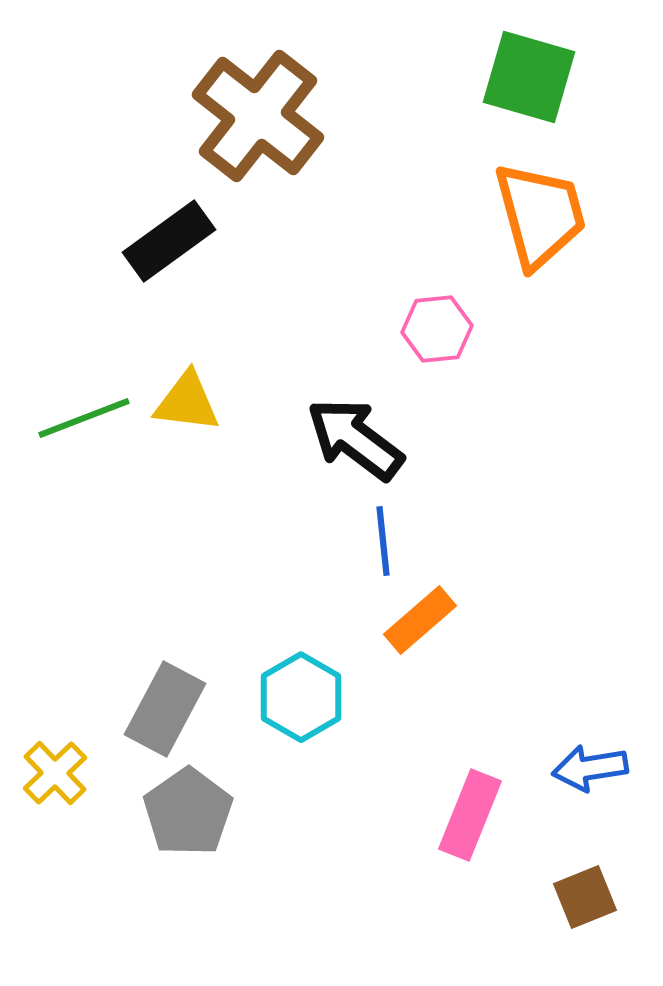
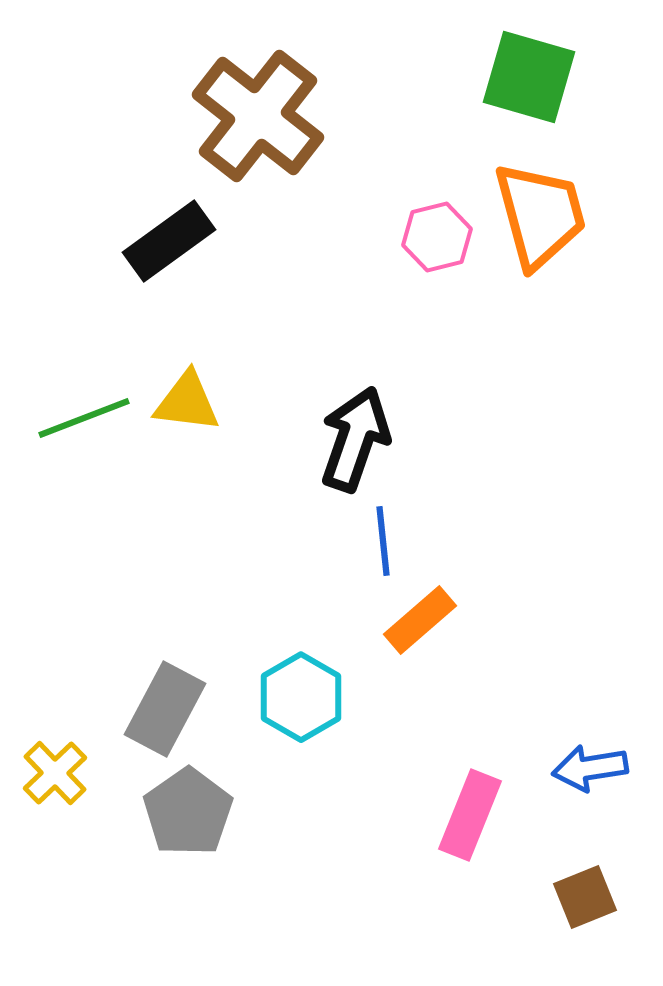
pink hexagon: moved 92 px up; rotated 8 degrees counterclockwise
black arrow: rotated 72 degrees clockwise
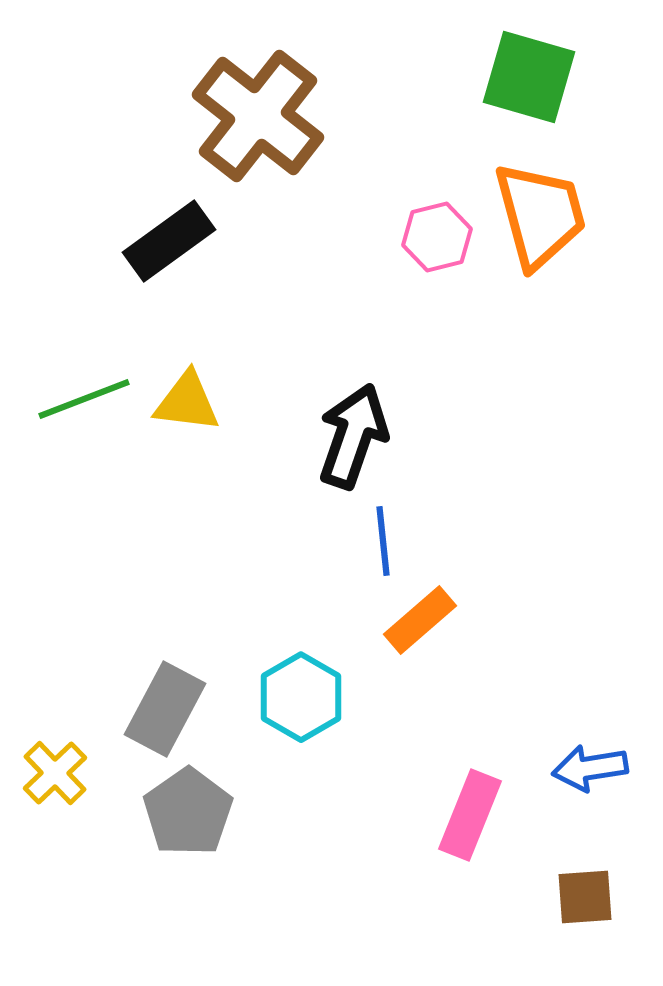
green line: moved 19 px up
black arrow: moved 2 px left, 3 px up
brown square: rotated 18 degrees clockwise
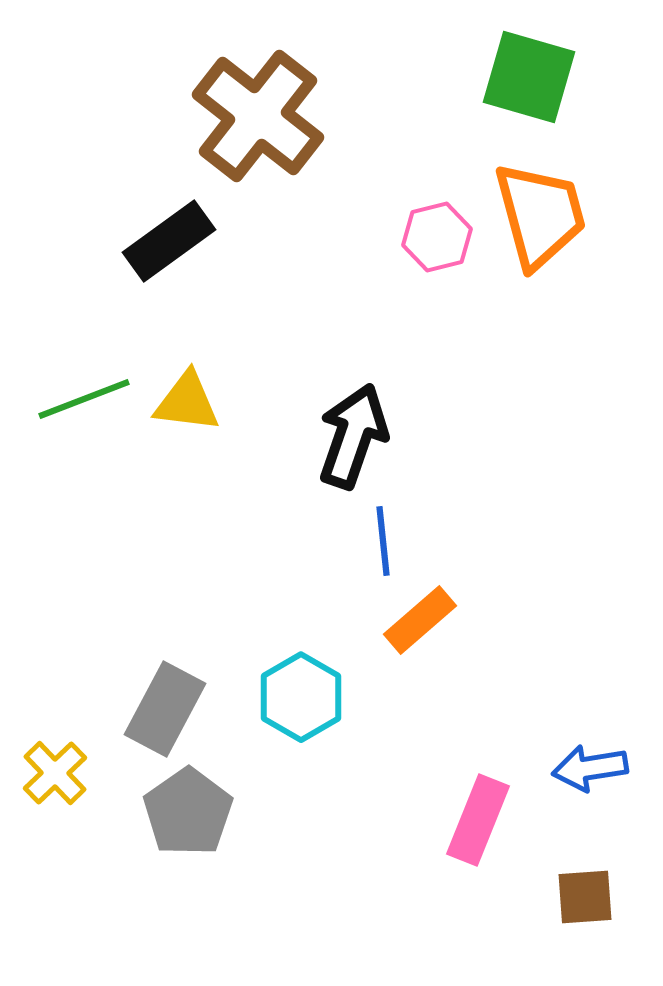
pink rectangle: moved 8 px right, 5 px down
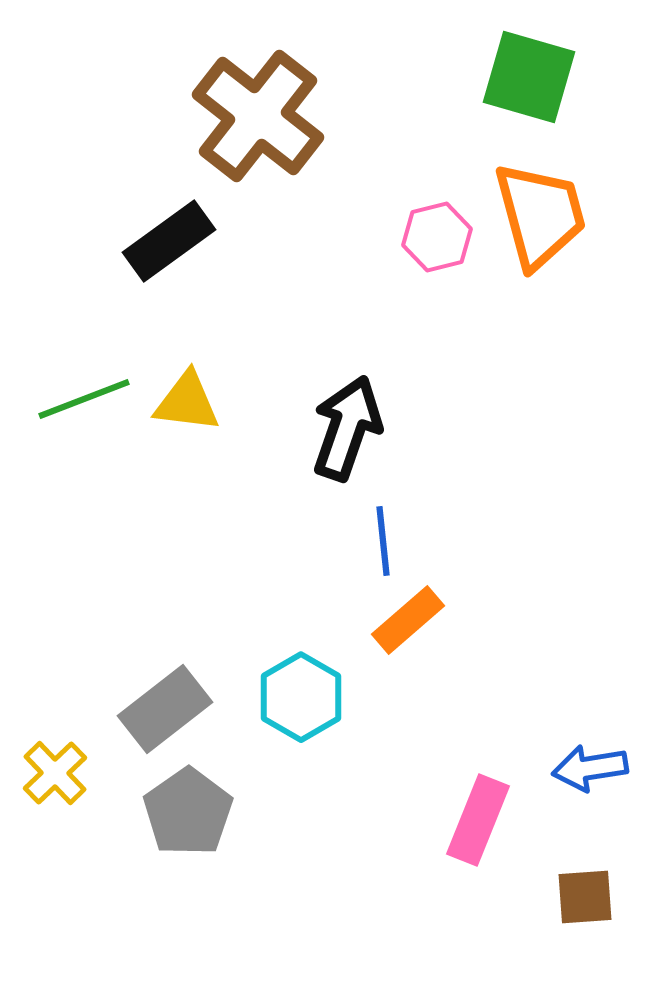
black arrow: moved 6 px left, 8 px up
orange rectangle: moved 12 px left
gray rectangle: rotated 24 degrees clockwise
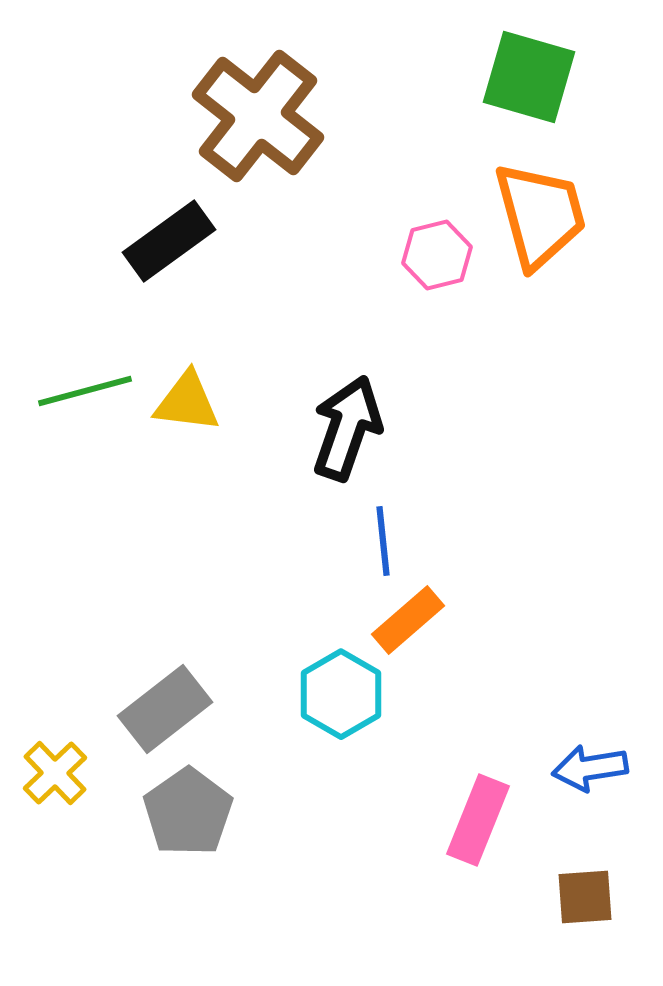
pink hexagon: moved 18 px down
green line: moved 1 px right, 8 px up; rotated 6 degrees clockwise
cyan hexagon: moved 40 px right, 3 px up
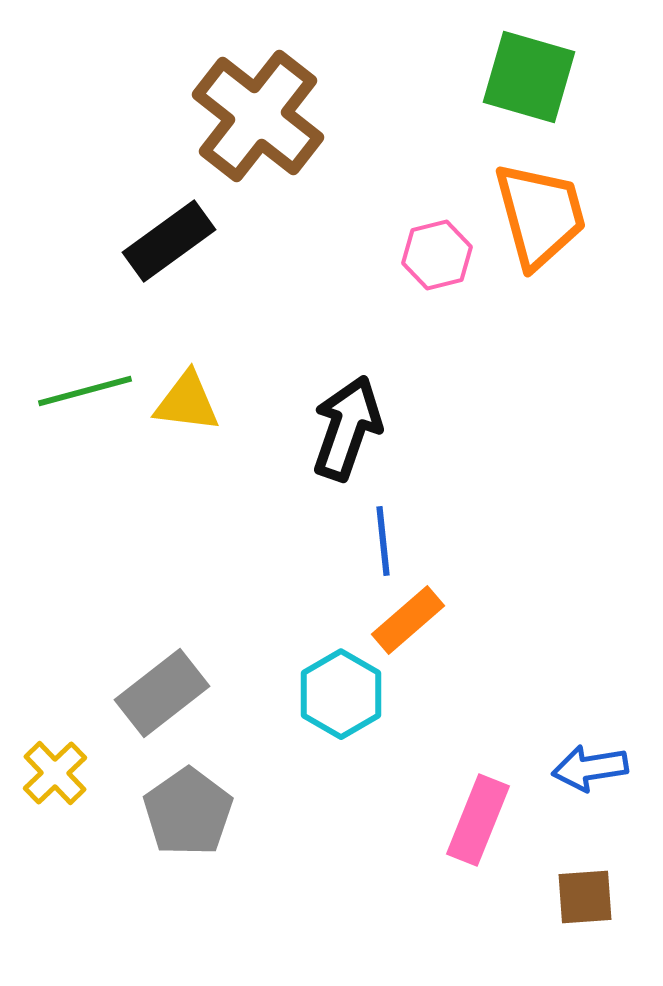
gray rectangle: moved 3 px left, 16 px up
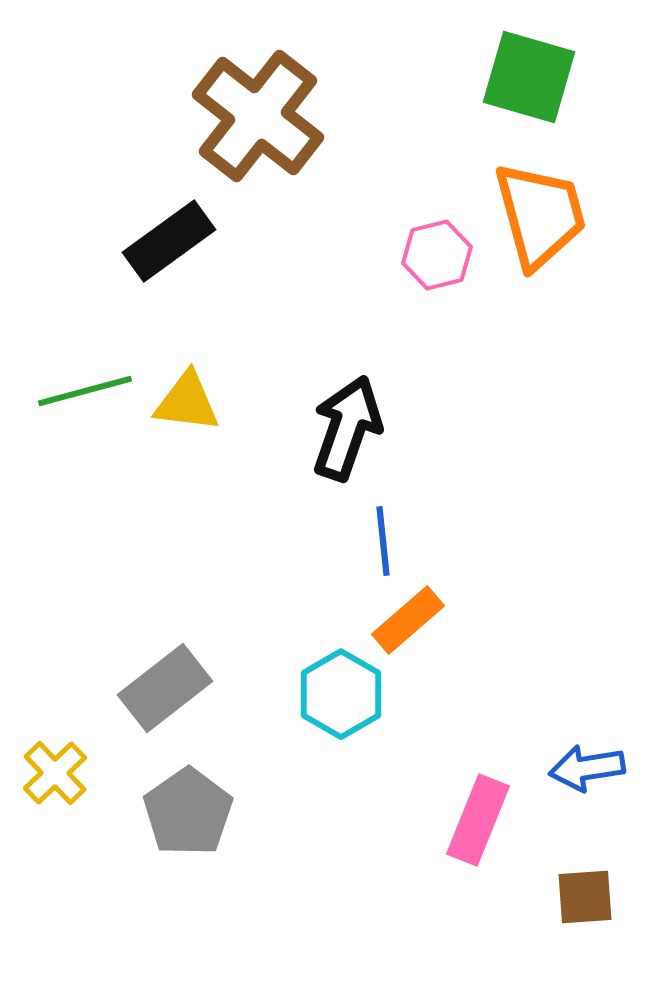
gray rectangle: moved 3 px right, 5 px up
blue arrow: moved 3 px left
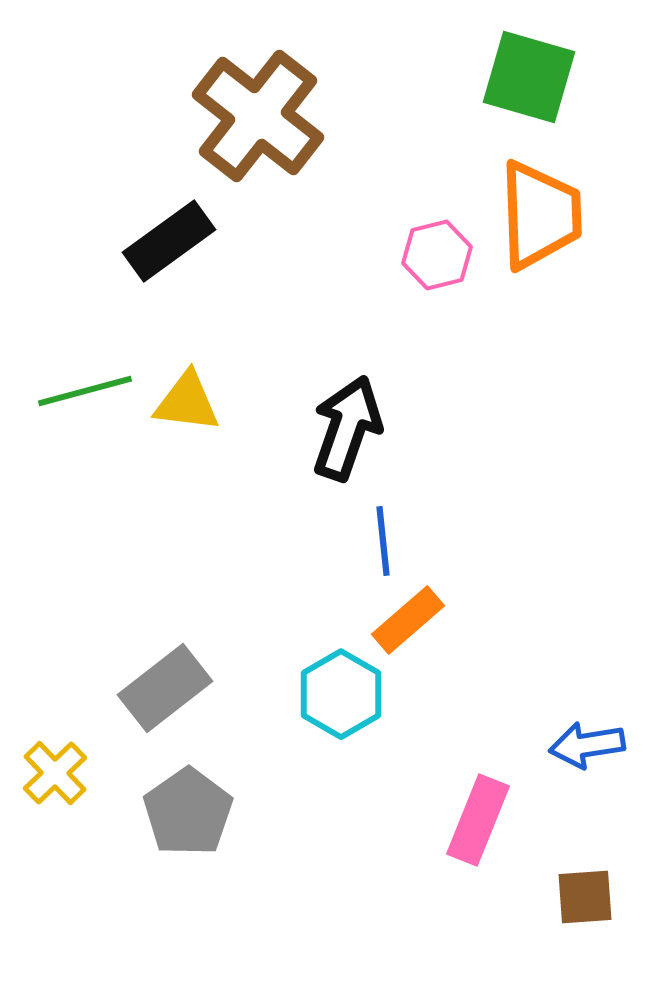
orange trapezoid: rotated 13 degrees clockwise
blue arrow: moved 23 px up
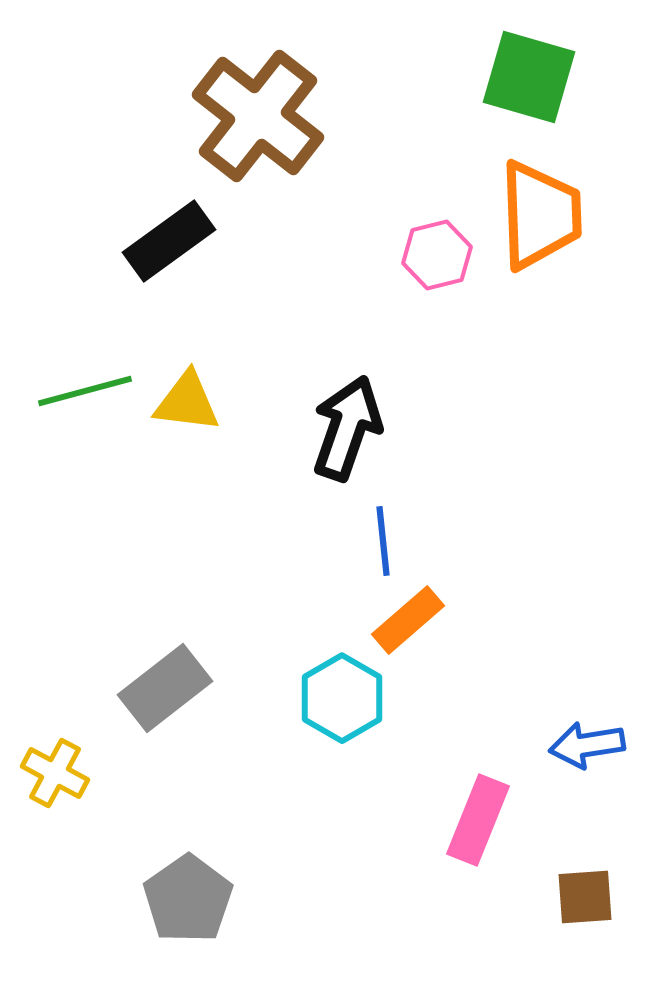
cyan hexagon: moved 1 px right, 4 px down
yellow cross: rotated 18 degrees counterclockwise
gray pentagon: moved 87 px down
